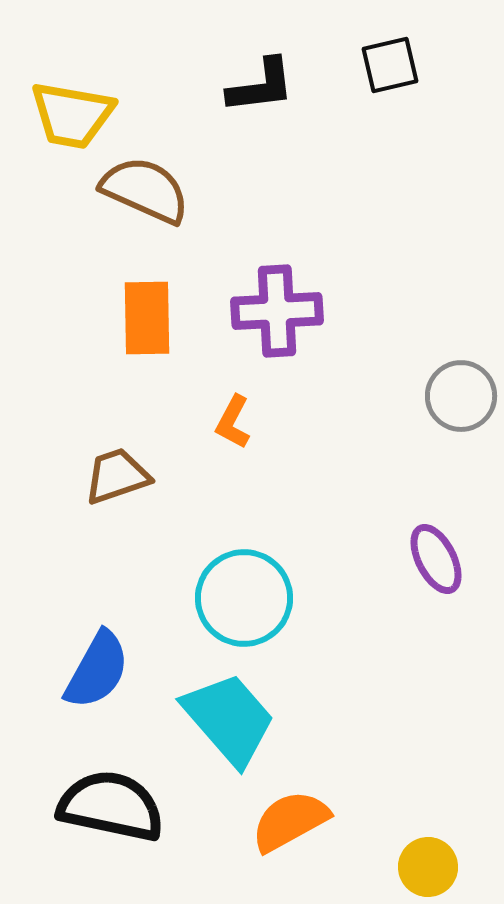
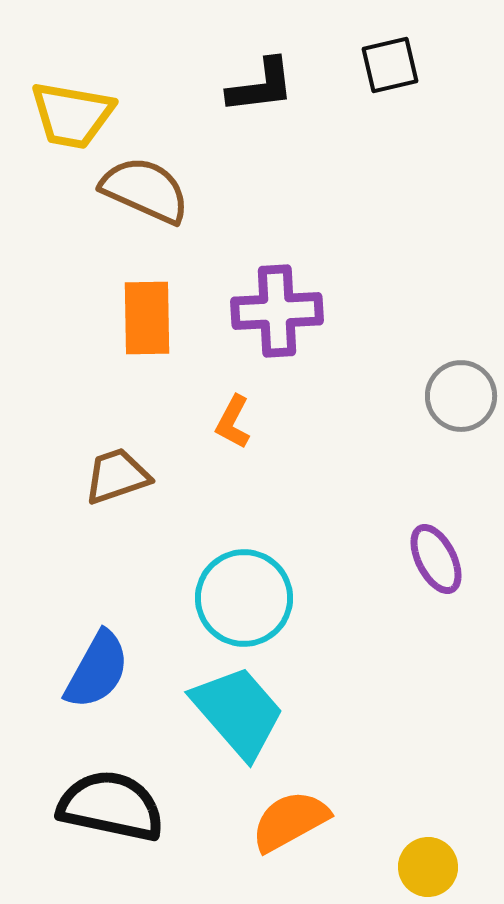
cyan trapezoid: moved 9 px right, 7 px up
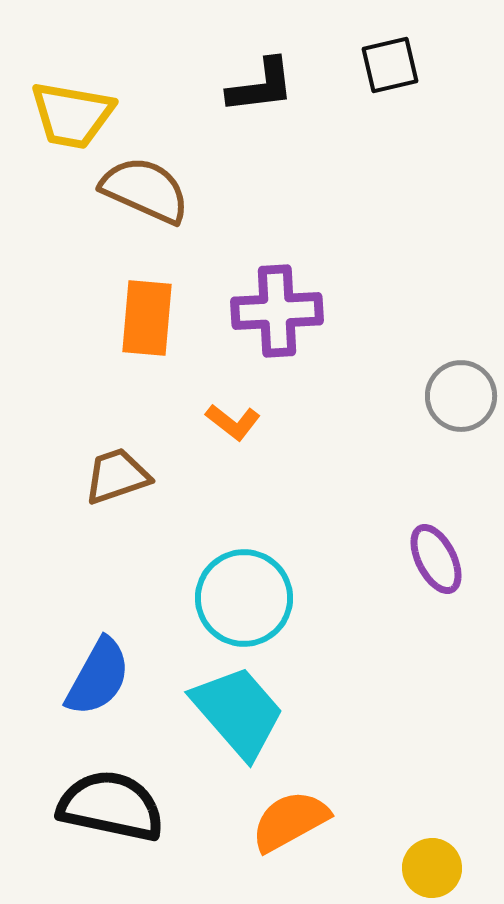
orange rectangle: rotated 6 degrees clockwise
orange L-shape: rotated 80 degrees counterclockwise
blue semicircle: moved 1 px right, 7 px down
yellow circle: moved 4 px right, 1 px down
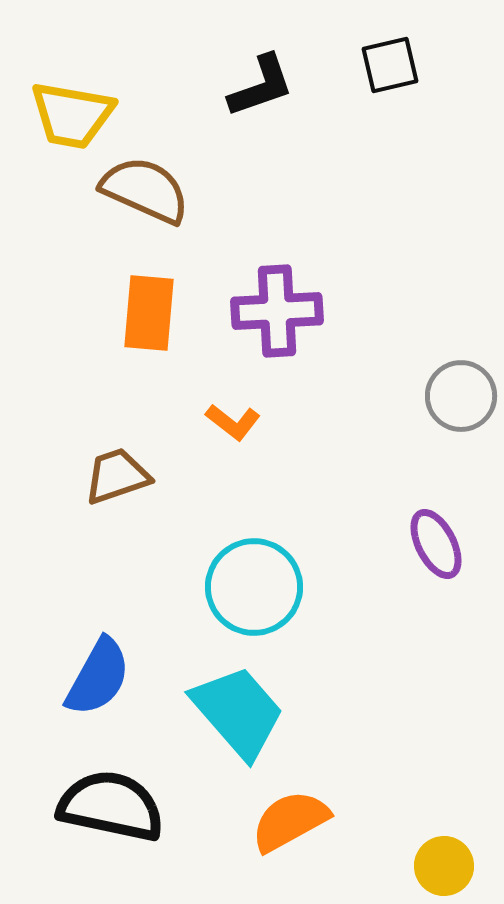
black L-shape: rotated 12 degrees counterclockwise
orange rectangle: moved 2 px right, 5 px up
purple ellipse: moved 15 px up
cyan circle: moved 10 px right, 11 px up
yellow circle: moved 12 px right, 2 px up
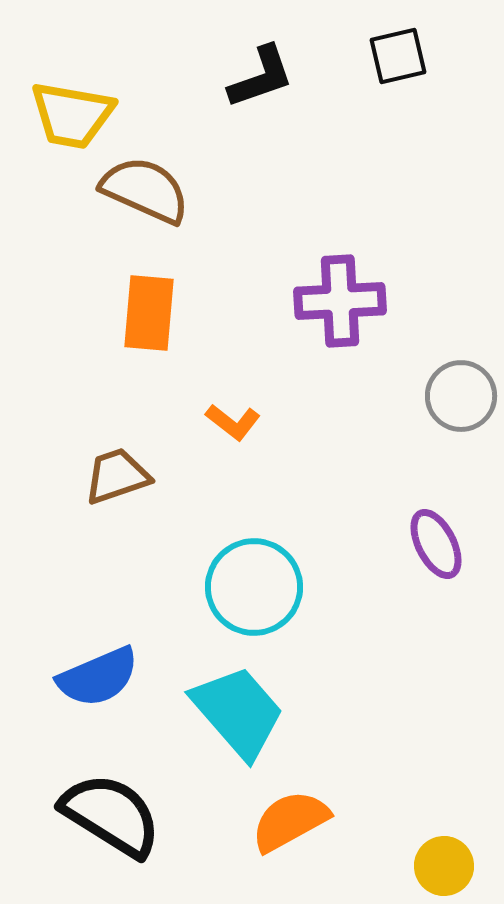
black square: moved 8 px right, 9 px up
black L-shape: moved 9 px up
purple cross: moved 63 px right, 10 px up
blue semicircle: rotated 38 degrees clockwise
black semicircle: moved 9 px down; rotated 20 degrees clockwise
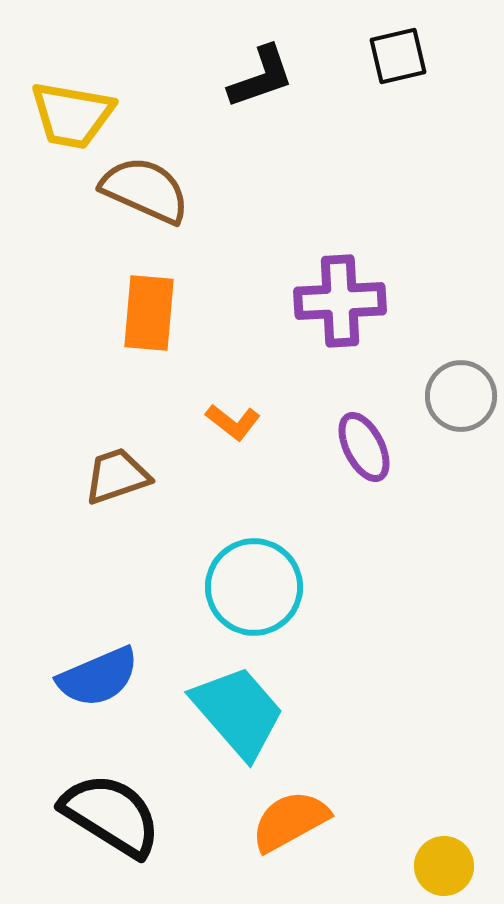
purple ellipse: moved 72 px left, 97 px up
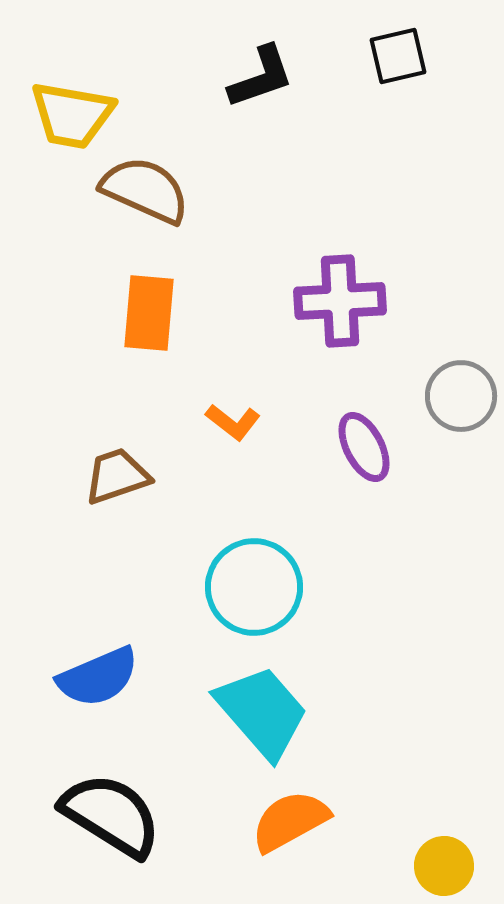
cyan trapezoid: moved 24 px right
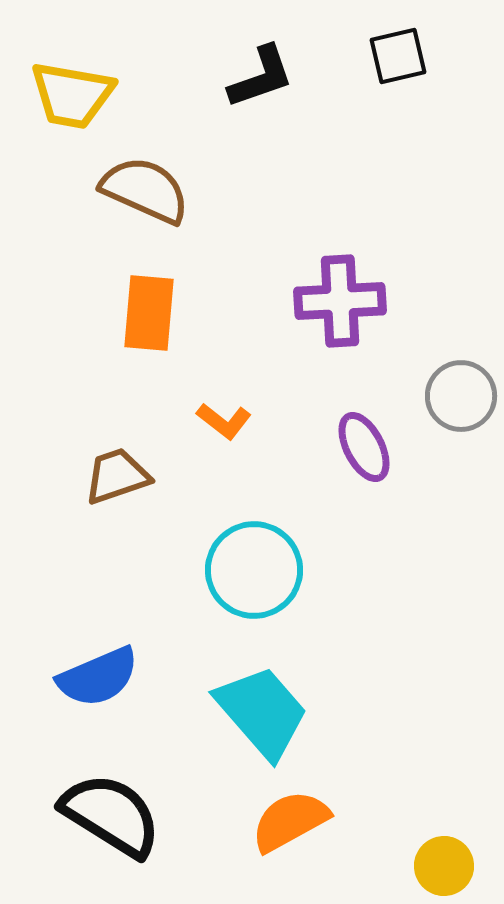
yellow trapezoid: moved 20 px up
orange L-shape: moved 9 px left, 1 px up
cyan circle: moved 17 px up
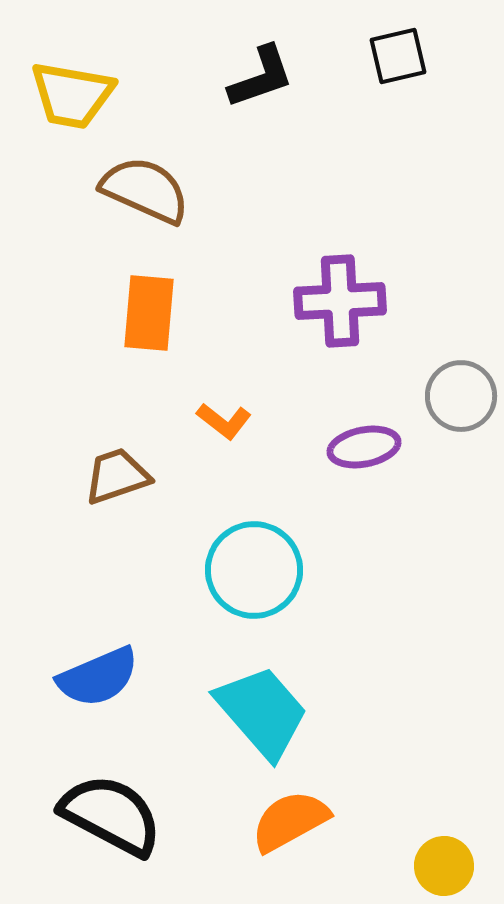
purple ellipse: rotated 74 degrees counterclockwise
black semicircle: rotated 4 degrees counterclockwise
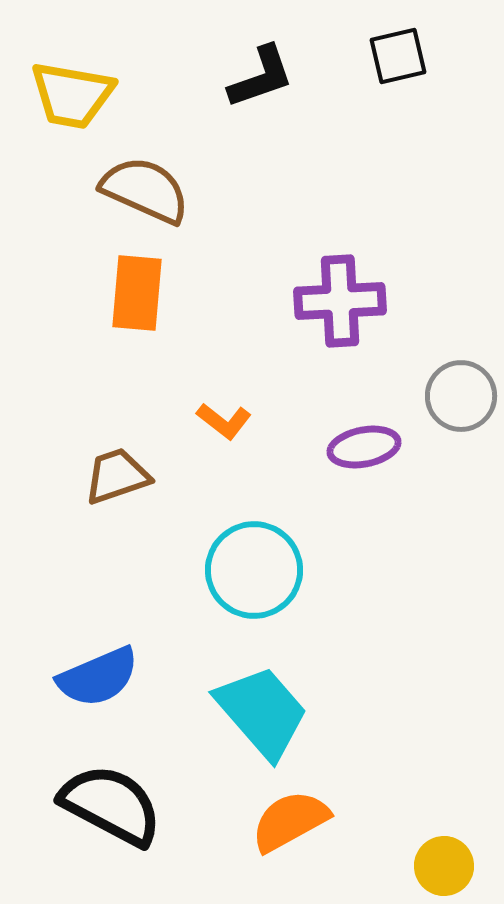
orange rectangle: moved 12 px left, 20 px up
black semicircle: moved 10 px up
